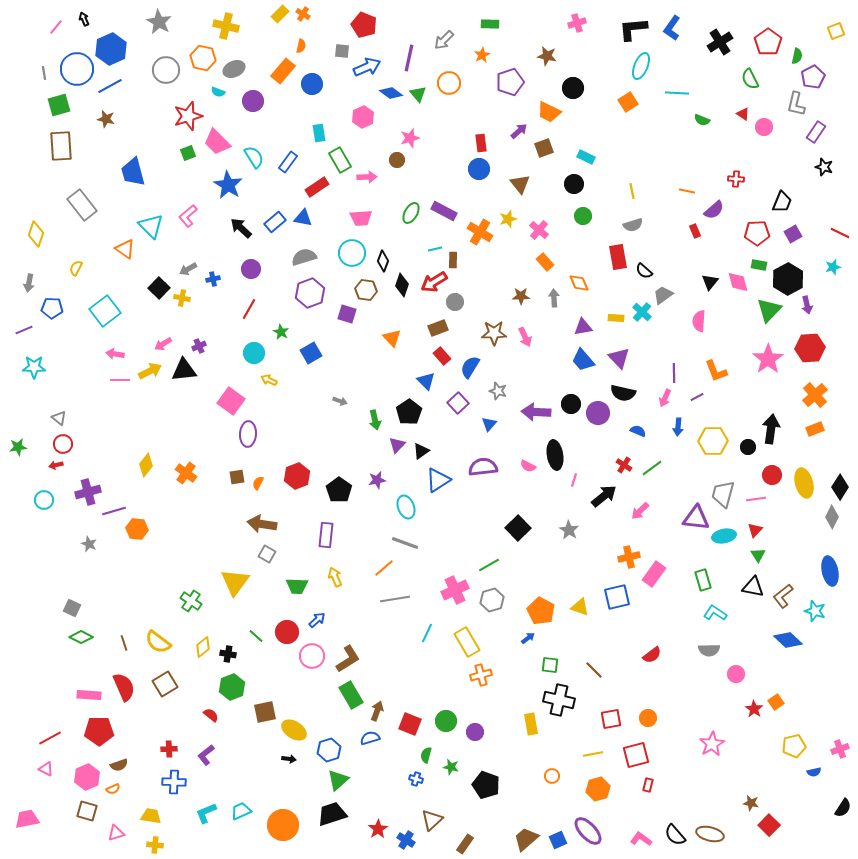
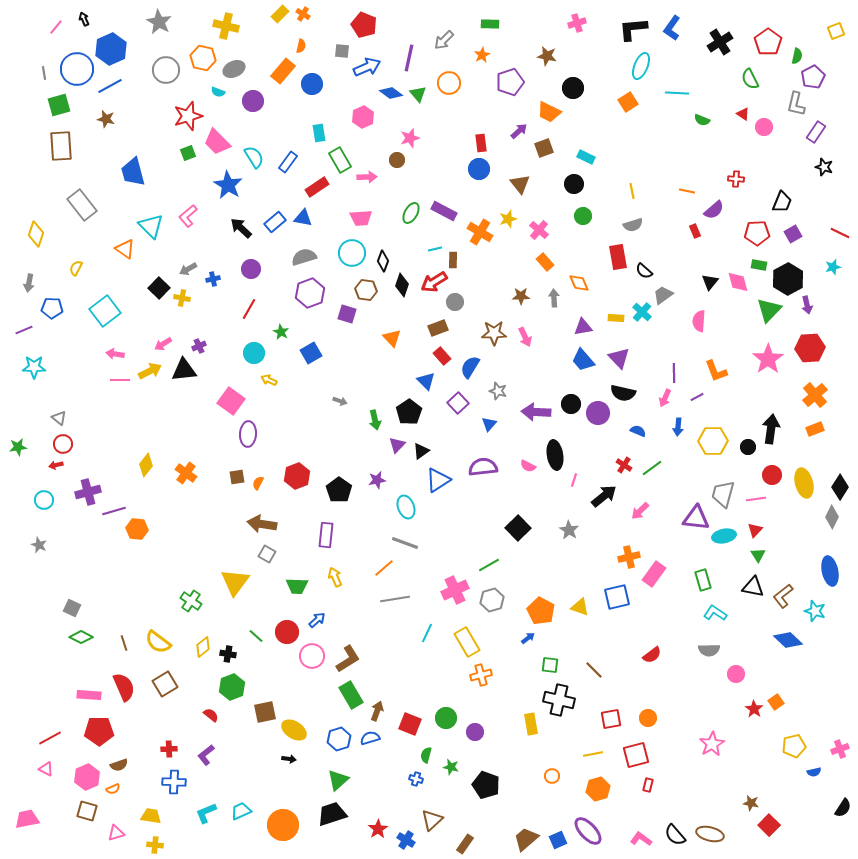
gray star at (89, 544): moved 50 px left, 1 px down
green circle at (446, 721): moved 3 px up
blue hexagon at (329, 750): moved 10 px right, 11 px up
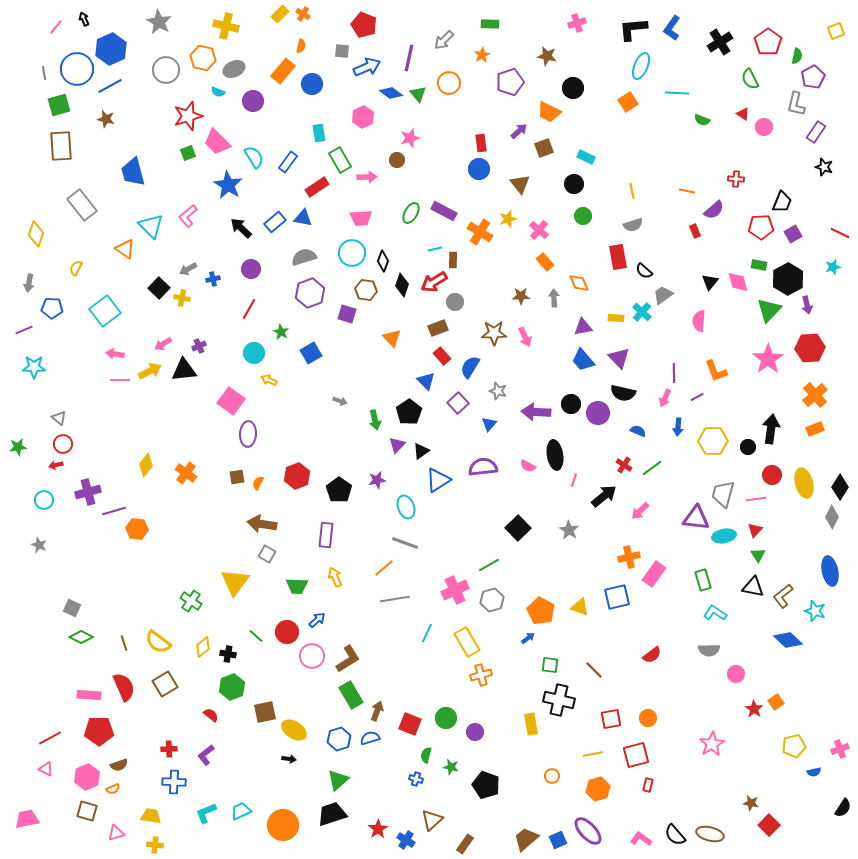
red pentagon at (757, 233): moved 4 px right, 6 px up
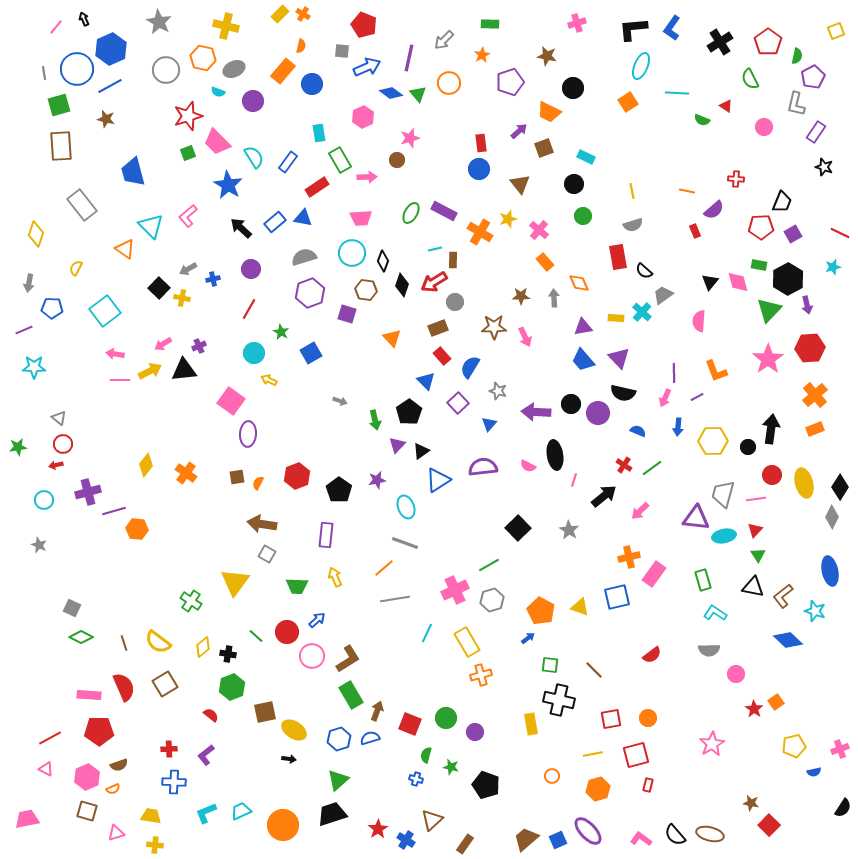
red triangle at (743, 114): moved 17 px left, 8 px up
brown star at (494, 333): moved 6 px up
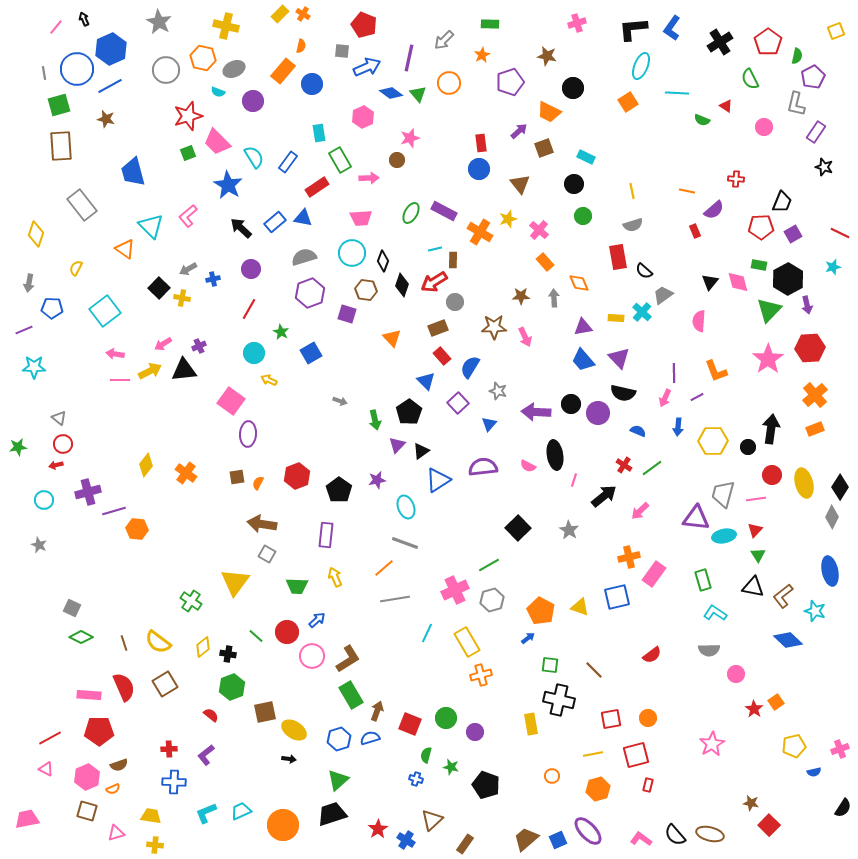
pink arrow at (367, 177): moved 2 px right, 1 px down
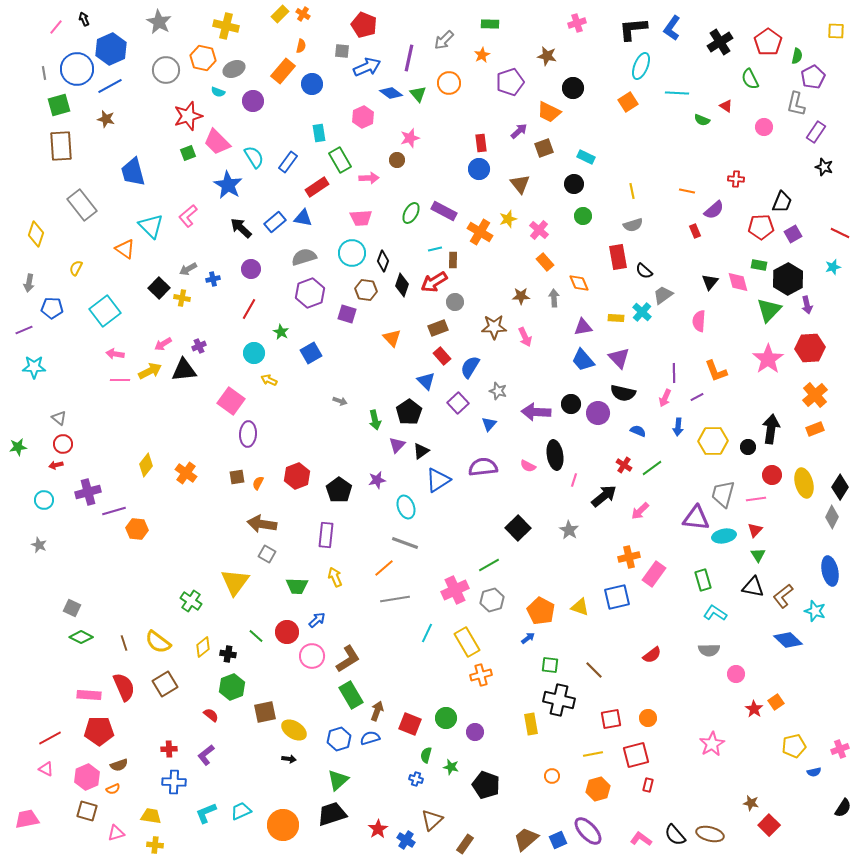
yellow square at (836, 31): rotated 24 degrees clockwise
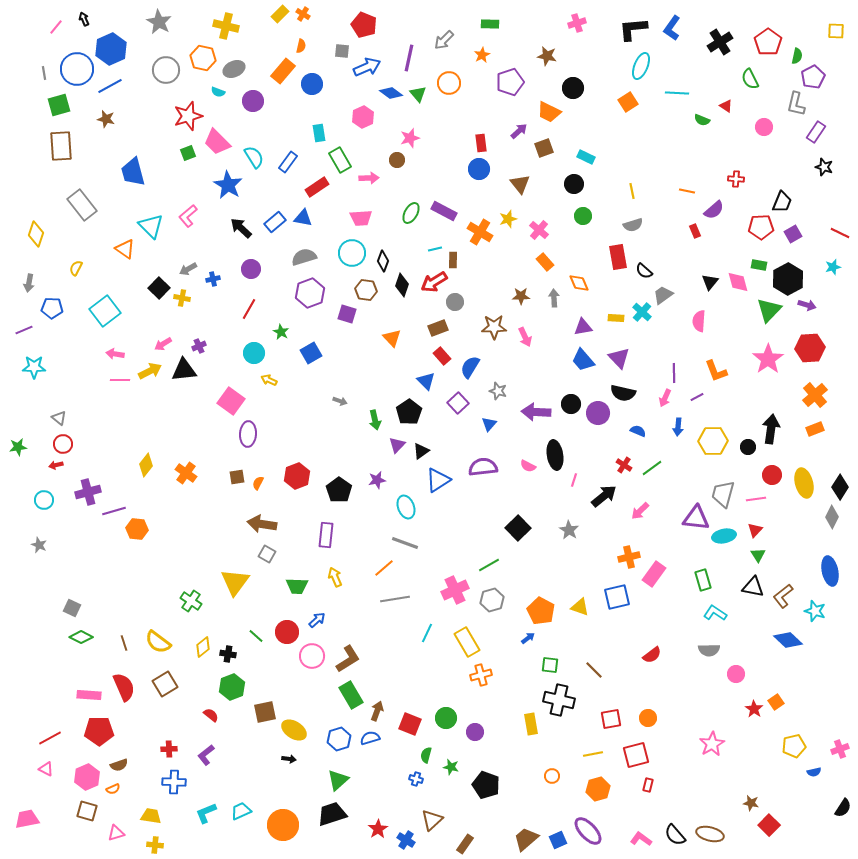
purple arrow at (807, 305): rotated 60 degrees counterclockwise
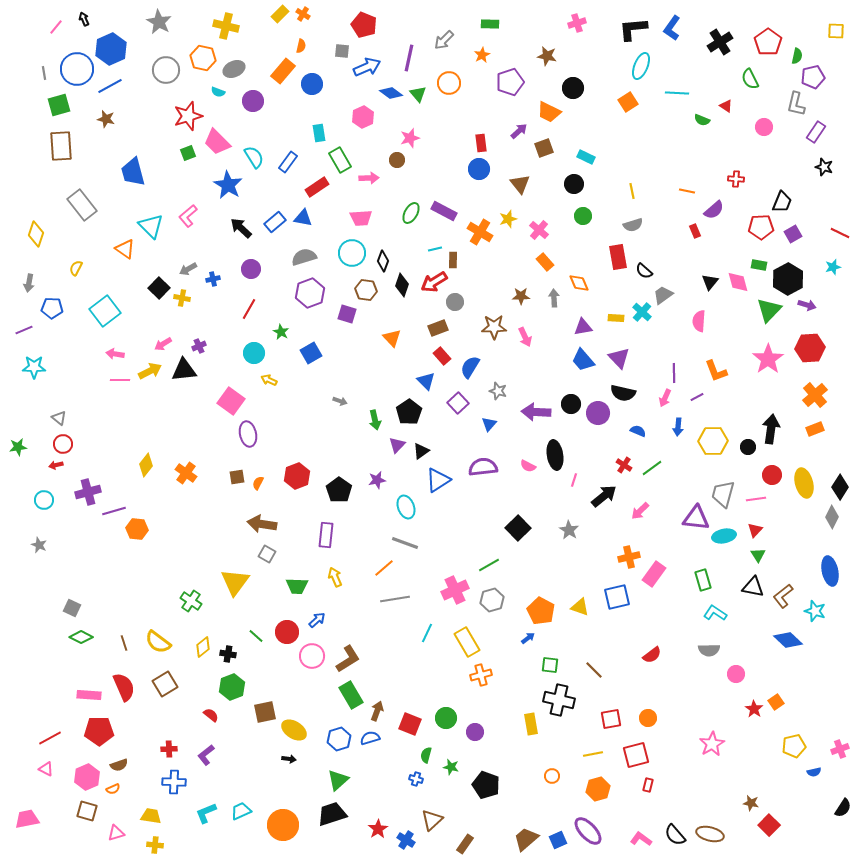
purple pentagon at (813, 77): rotated 15 degrees clockwise
purple ellipse at (248, 434): rotated 15 degrees counterclockwise
